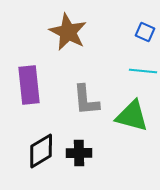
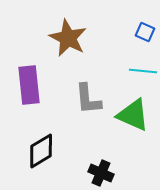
brown star: moved 6 px down
gray L-shape: moved 2 px right, 1 px up
green triangle: moved 1 px right, 1 px up; rotated 9 degrees clockwise
black cross: moved 22 px right, 20 px down; rotated 25 degrees clockwise
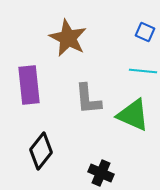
black diamond: rotated 21 degrees counterclockwise
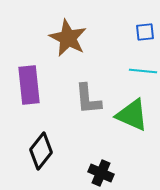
blue square: rotated 30 degrees counterclockwise
green triangle: moved 1 px left
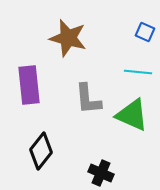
blue square: rotated 30 degrees clockwise
brown star: rotated 12 degrees counterclockwise
cyan line: moved 5 px left, 1 px down
